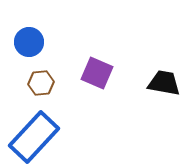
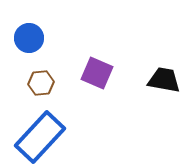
blue circle: moved 4 px up
black trapezoid: moved 3 px up
blue rectangle: moved 6 px right
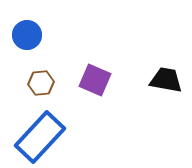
blue circle: moved 2 px left, 3 px up
purple square: moved 2 px left, 7 px down
black trapezoid: moved 2 px right
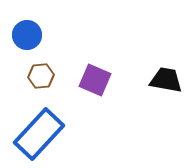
brown hexagon: moved 7 px up
blue rectangle: moved 1 px left, 3 px up
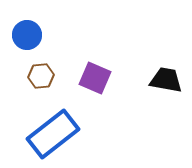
purple square: moved 2 px up
blue rectangle: moved 14 px right; rotated 9 degrees clockwise
